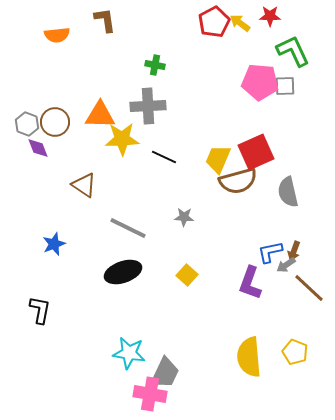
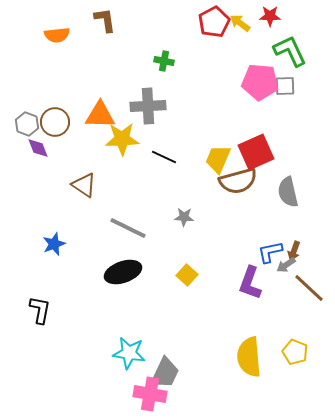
green L-shape: moved 3 px left
green cross: moved 9 px right, 4 px up
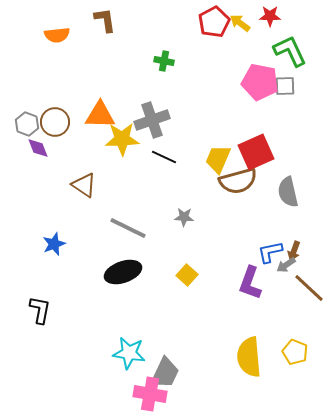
pink pentagon: rotated 6 degrees clockwise
gray cross: moved 4 px right, 14 px down; rotated 16 degrees counterclockwise
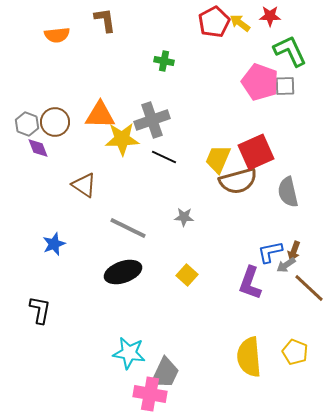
pink pentagon: rotated 9 degrees clockwise
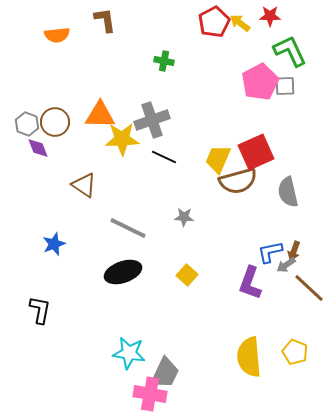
pink pentagon: rotated 24 degrees clockwise
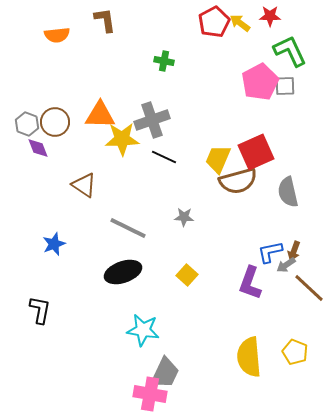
cyan star: moved 14 px right, 23 px up
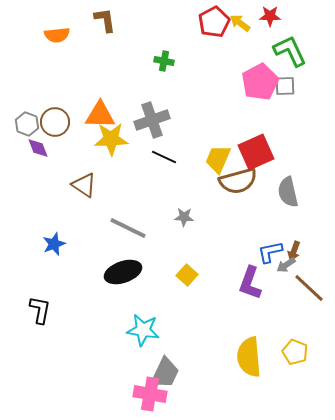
yellow star: moved 11 px left
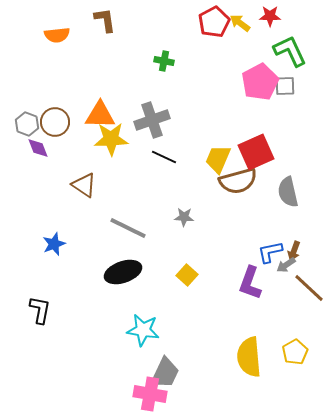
yellow pentagon: rotated 20 degrees clockwise
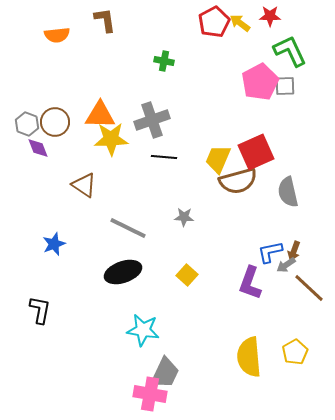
black line: rotated 20 degrees counterclockwise
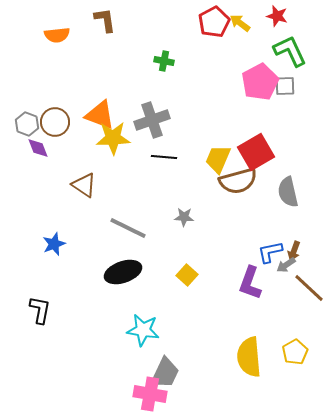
red star: moved 7 px right; rotated 15 degrees clockwise
orange triangle: rotated 20 degrees clockwise
yellow star: moved 2 px right, 1 px up
red square: rotated 6 degrees counterclockwise
